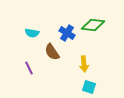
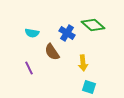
green diamond: rotated 35 degrees clockwise
yellow arrow: moved 1 px left, 1 px up
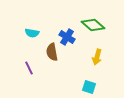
blue cross: moved 4 px down
brown semicircle: rotated 24 degrees clockwise
yellow arrow: moved 14 px right, 6 px up; rotated 21 degrees clockwise
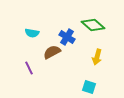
brown semicircle: rotated 72 degrees clockwise
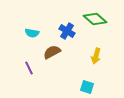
green diamond: moved 2 px right, 6 px up
blue cross: moved 6 px up
yellow arrow: moved 1 px left, 1 px up
cyan square: moved 2 px left
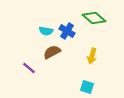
green diamond: moved 1 px left, 1 px up
cyan semicircle: moved 14 px right, 2 px up
yellow arrow: moved 4 px left
purple line: rotated 24 degrees counterclockwise
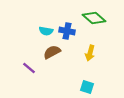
blue cross: rotated 21 degrees counterclockwise
yellow arrow: moved 2 px left, 3 px up
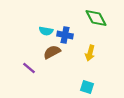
green diamond: moved 2 px right; rotated 20 degrees clockwise
blue cross: moved 2 px left, 4 px down
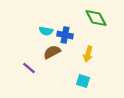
yellow arrow: moved 2 px left, 1 px down
cyan square: moved 4 px left, 6 px up
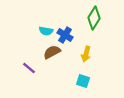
green diamond: moved 2 px left; rotated 60 degrees clockwise
blue cross: rotated 21 degrees clockwise
yellow arrow: moved 2 px left
